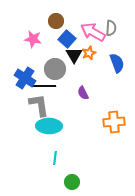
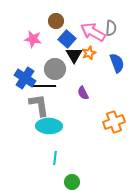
orange cross: rotated 15 degrees counterclockwise
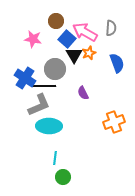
pink arrow: moved 8 px left
gray L-shape: rotated 75 degrees clockwise
green circle: moved 9 px left, 5 px up
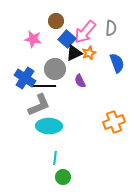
pink arrow: rotated 80 degrees counterclockwise
black triangle: moved 2 px up; rotated 36 degrees clockwise
purple semicircle: moved 3 px left, 12 px up
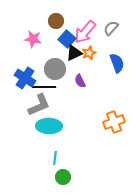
gray semicircle: rotated 140 degrees counterclockwise
black line: moved 1 px down
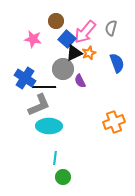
gray semicircle: rotated 28 degrees counterclockwise
gray circle: moved 8 px right
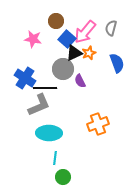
black line: moved 1 px right, 1 px down
orange cross: moved 16 px left, 2 px down
cyan ellipse: moved 7 px down
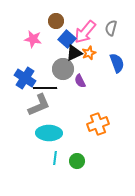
green circle: moved 14 px right, 16 px up
